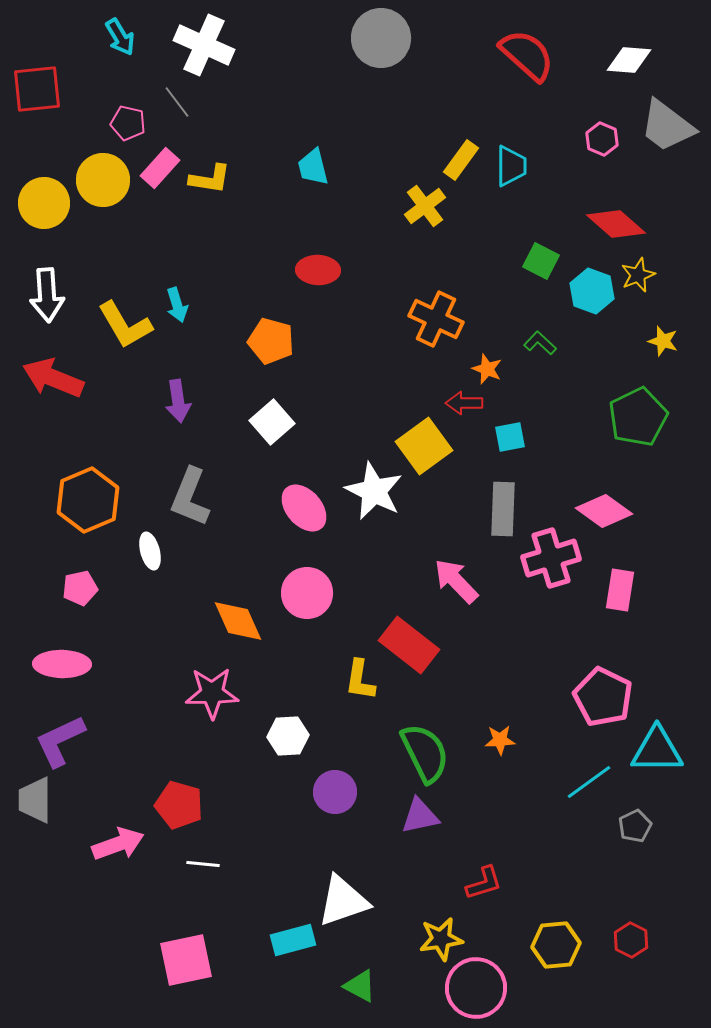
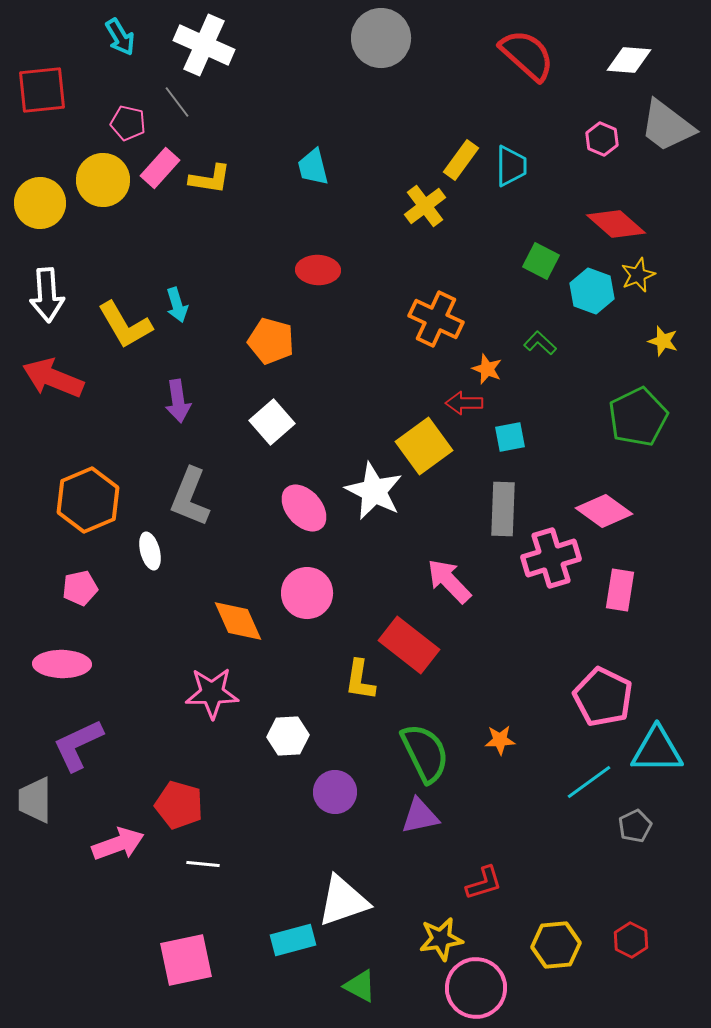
red square at (37, 89): moved 5 px right, 1 px down
yellow circle at (44, 203): moved 4 px left
pink arrow at (456, 581): moved 7 px left
purple L-shape at (60, 741): moved 18 px right, 4 px down
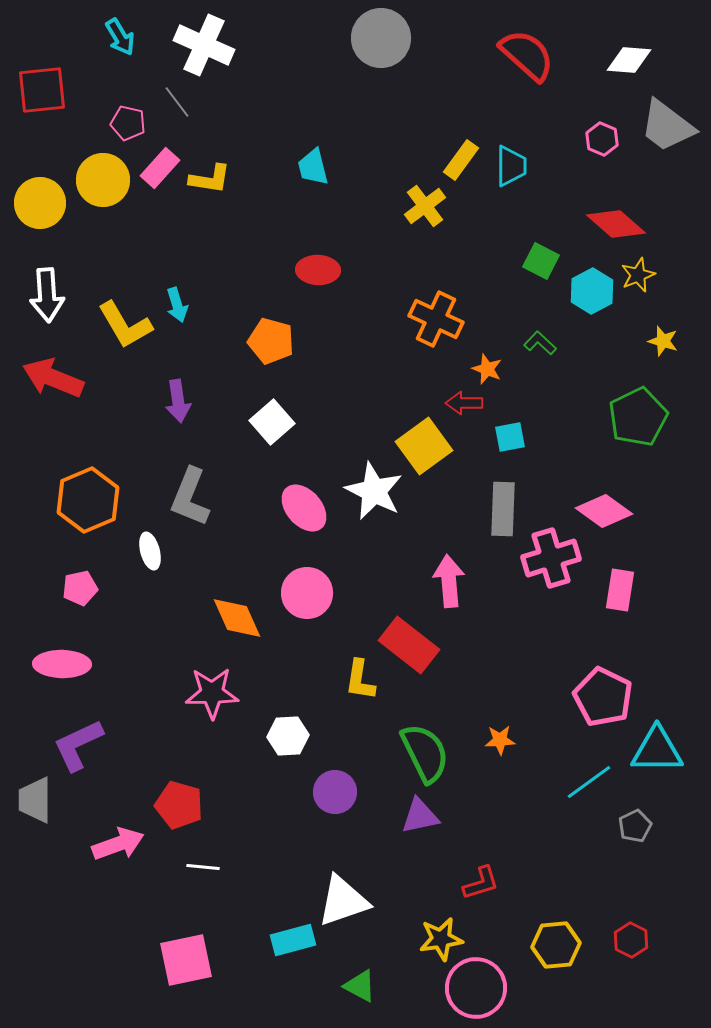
cyan hexagon at (592, 291): rotated 12 degrees clockwise
pink arrow at (449, 581): rotated 39 degrees clockwise
orange diamond at (238, 621): moved 1 px left, 3 px up
white line at (203, 864): moved 3 px down
red L-shape at (484, 883): moved 3 px left
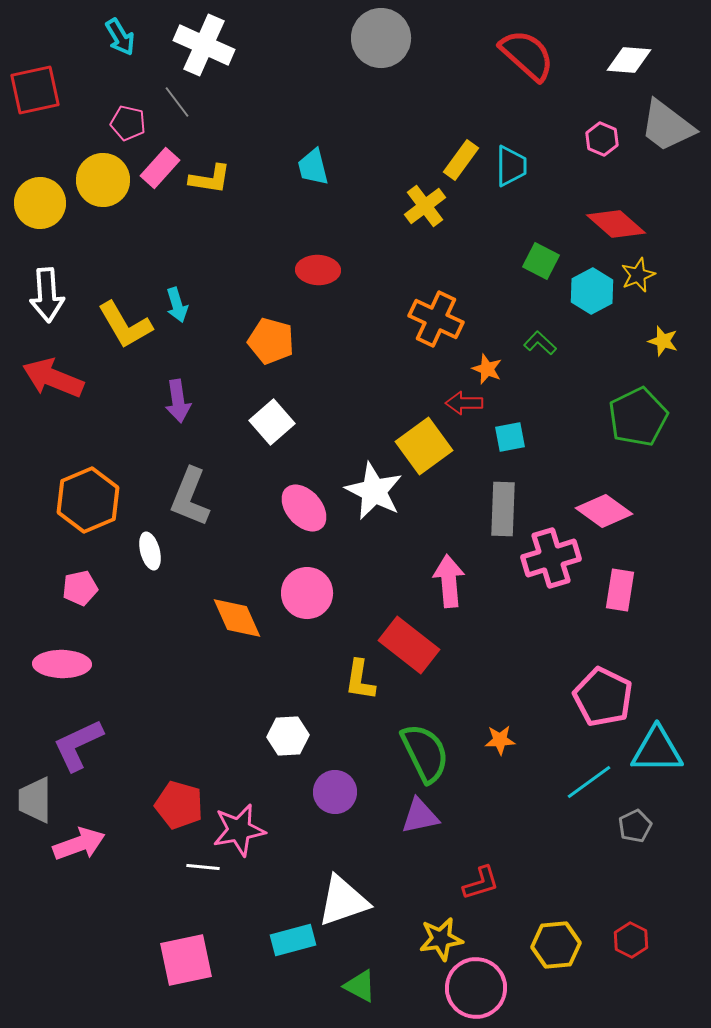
red square at (42, 90): moved 7 px left; rotated 6 degrees counterclockwise
pink star at (212, 693): moved 27 px right, 137 px down; rotated 10 degrees counterclockwise
pink arrow at (118, 844): moved 39 px left
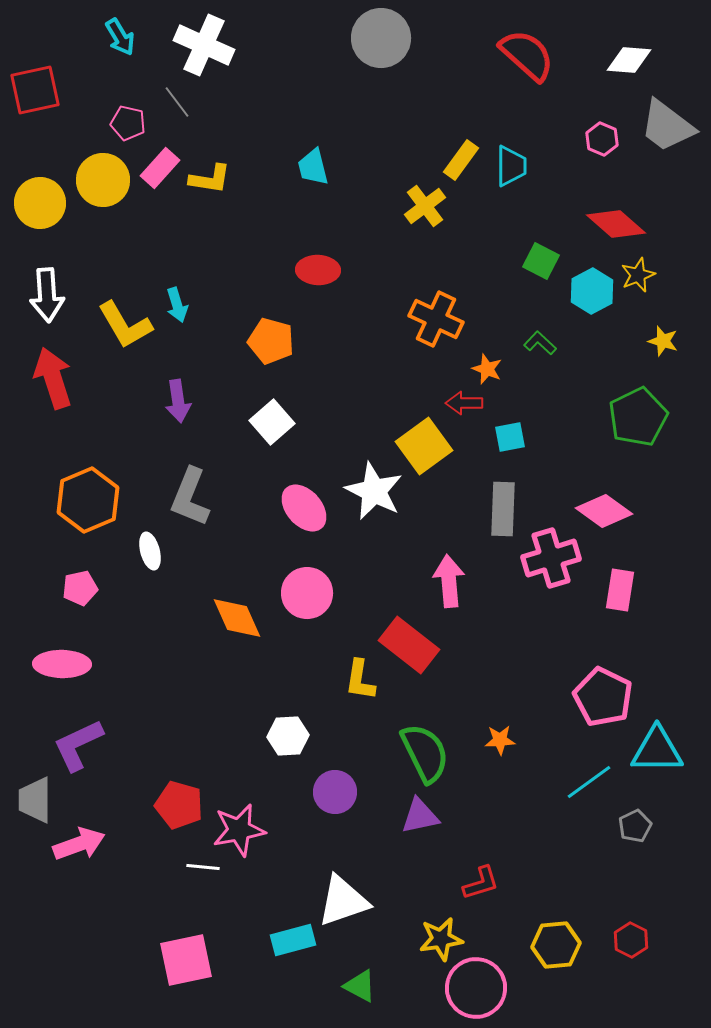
red arrow at (53, 378): rotated 50 degrees clockwise
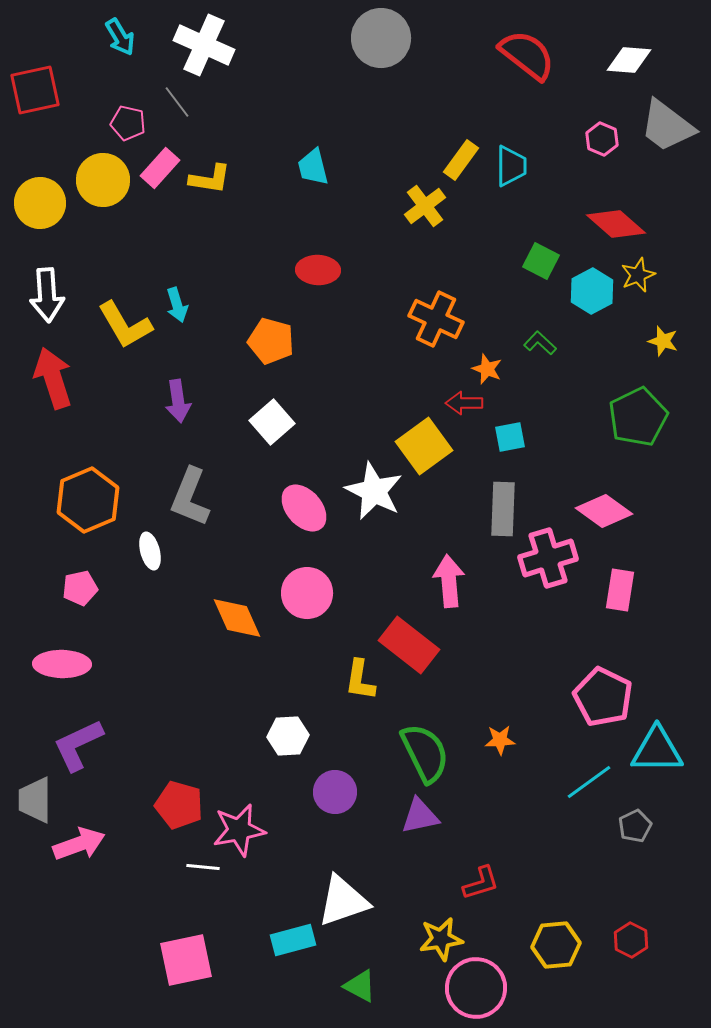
red semicircle at (527, 55): rotated 4 degrees counterclockwise
pink cross at (551, 558): moved 3 px left
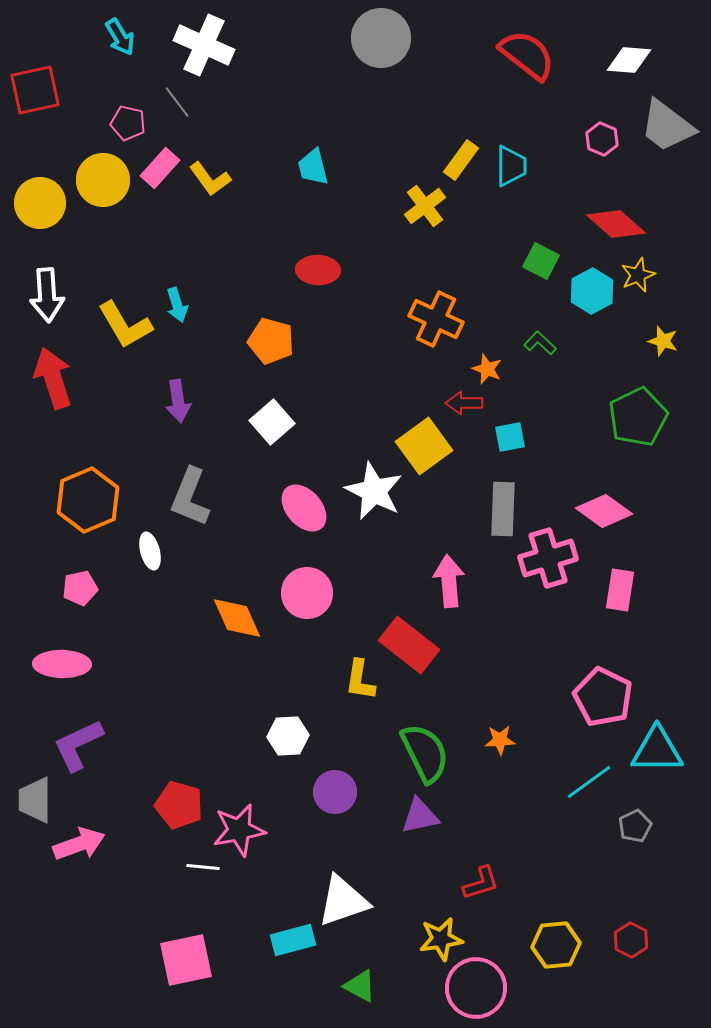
yellow L-shape at (210, 179): rotated 45 degrees clockwise
